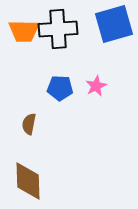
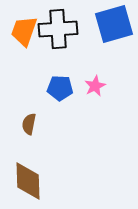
orange trapezoid: rotated 108 degrees clockwise
pink star: moved 1 px left
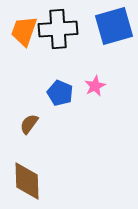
blue square: moved 2 px down
blue pentagon: moved 5 px down; rotated 20 degrees clockwise
brown semicircle: rotated 25 degrees clockwise
brown diamond: moved 1 px left
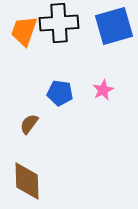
black cross: moved 1 px right, 6 px up
pink star: moved 8 px right, 4 px down
blue pentagon: rotated 15 degrees counterclockwise
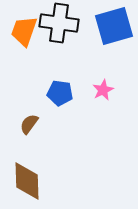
black cross: rotated 12 degrees clockwise
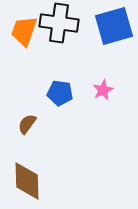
brown semicircle: moved 2 px left
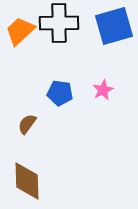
black cross: rotated 9 degrees counterclockwise
orange trapezoid: moved 4 px left; rotated 28 degrees clockwise
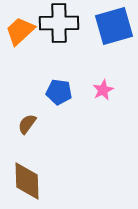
blue pentagon: moved 1 px left, 1 px up
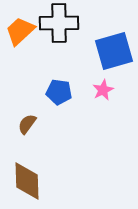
blue square: moved 25 px down
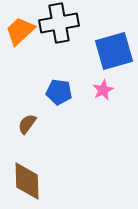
black cross: rotated 9 degrees counterclockwise
